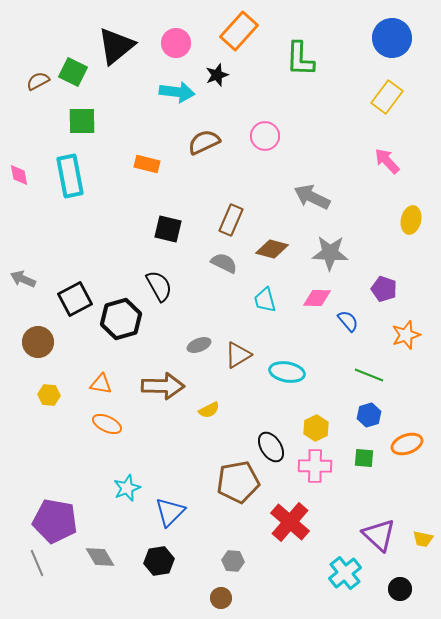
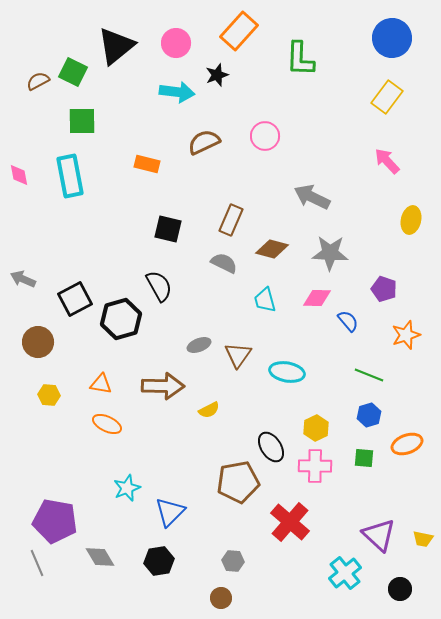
brown triangle at (238, 355): rotated 24 degrees counterclockwise
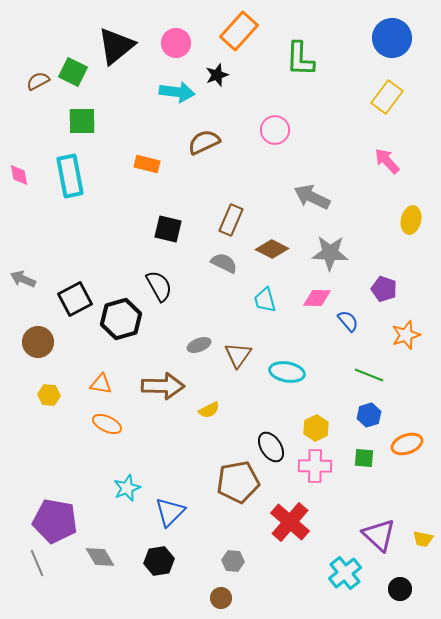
pink circle at (265, 136): moved 10 px right, 6 px up
brown diamond at (272, 249): rotated 12 degrees clockwise
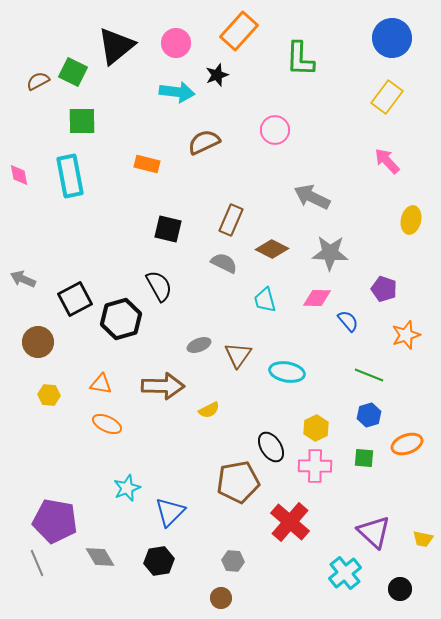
purple triangle at (379, 535): moved 5 px left, 3 px up
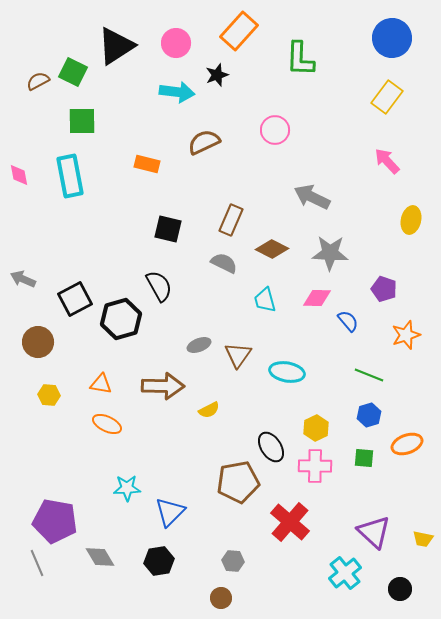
black triangle at (116, 46): rotated 6 degrees clockwise
cyan star at (127, 488): rotated 20 degrees clockwise
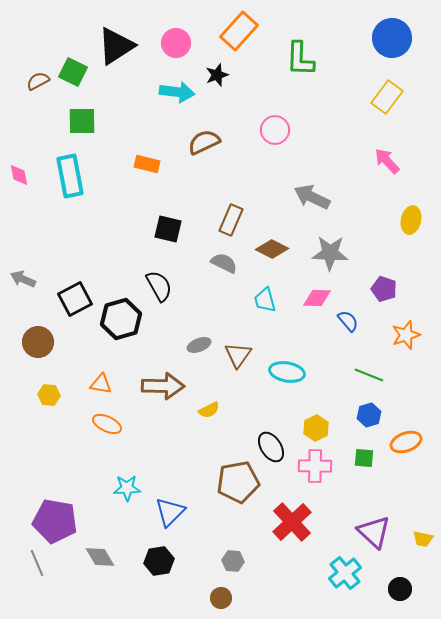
orange ellipse at (407, 444): moved 1 px left, 2 px up
red cross at (290, 522): moved 2 px right; rotated 6 degrees clockwise
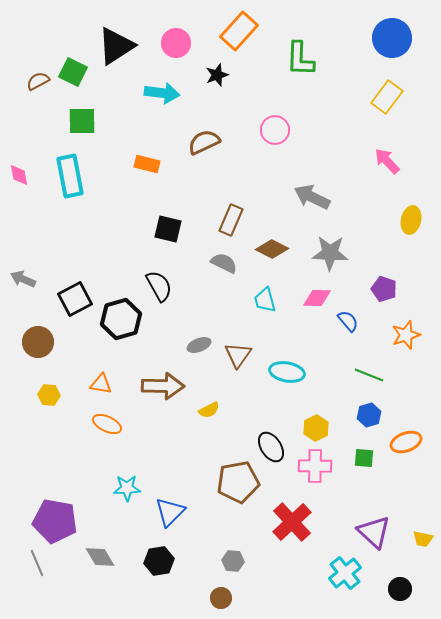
cyan arrow at (177, 92): moved 15 px left, 1 px down
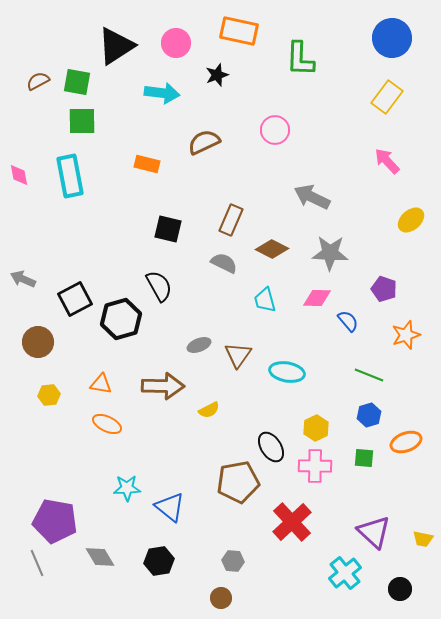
orange rectangle at (239, 31): rotated 60 degrees clockwise
green square at (73, 72): moved 4 px right, 10 px down; rotated 16 degrees counterclockwise
yellow ellipse at (411, 220): rotated 36 degrees clockwise
yellow hexagon at (49, 395): rotated 10 degrees counterclockwise
blue triangle at (170, 512): moved 5 px up; rotated 36 degrees counterclockwise
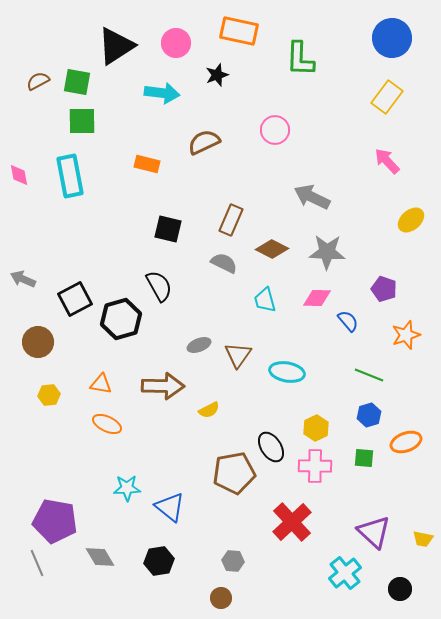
gray star at (330, 253): moved 3 px left, 1 px up
brown pentagon at (238, 482): moved 4 px left, 9 px up
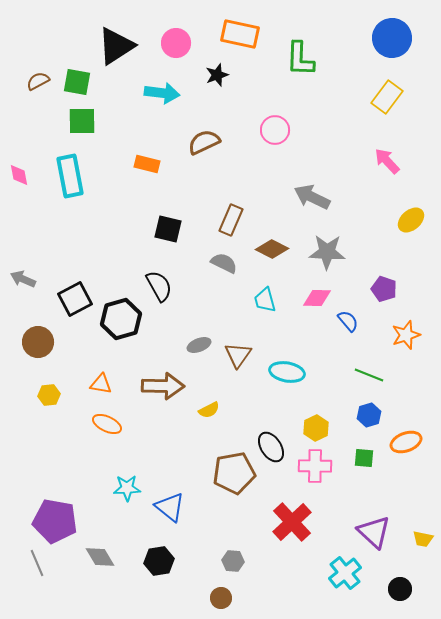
orange rectangle at (239, 31): moved 1 px right, 3 px down
